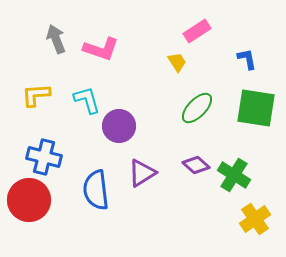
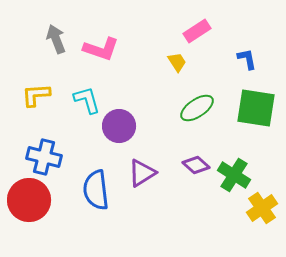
green ellipse: rotated 12 degrees clockwise
yellow cross: moved 7 px right, 11 px up
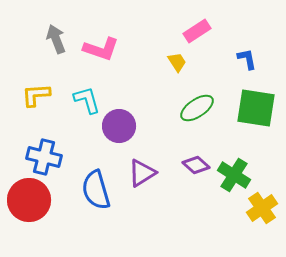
blue semicircle: rotated 9 degrees counterclockwise
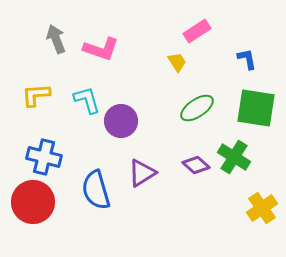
purple circle: moved 2 px right, 5 px up
green cross: moved 18 px up
red circle: moved 4 px right, 2 px down
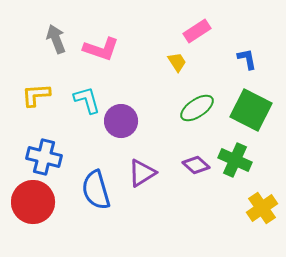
green square: moved 5 px left, 2 px down; rotated 18 degrees clockwise
green cross: moved 1 px right, 3 px down; rotated 8 degrees counterclockwise
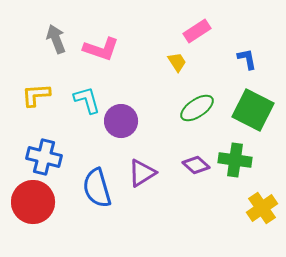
green square: moved 2 px right
green cross: rotated 16 degrees counterclockwise
blue semicircle: moved 1 px right, 2 px up
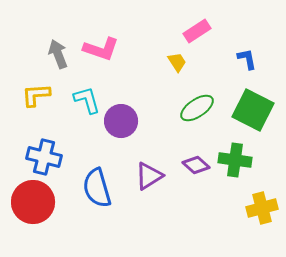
gray arrow: moved 2 px right, 15 px down
purple triangle: moved 7 px right, 3 px down
yellow cross: rotated 20 degrees clockwise
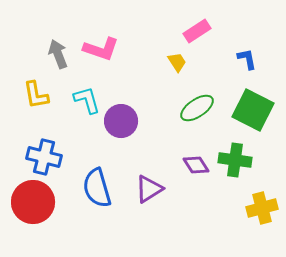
yellow L-shape: rotated 96 degrees counterclockwise
purple diamond: rotated 16 degrees clockwise
purple triangle: moved 13 px down
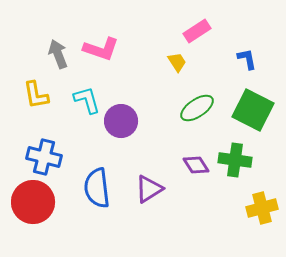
blue semicircle: rotated 9 degrees clockwise
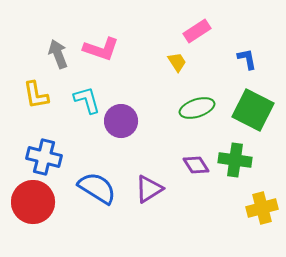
green ellipse: rotated 16 degrees clockwise
blue semicircle: rotated 129 degrees clockwise
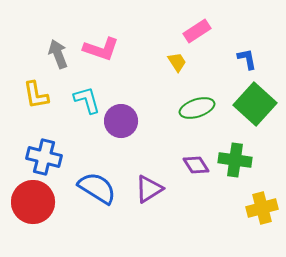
green square: moved 2 px right, 6 px up; rotated 15 degrees clockwise
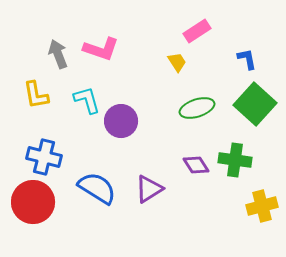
yellow cross: moved 2 px up
